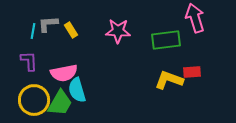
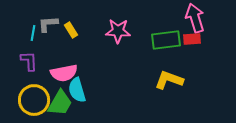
cyan line: moved 2 px down
red rectangle: moved 33 px up
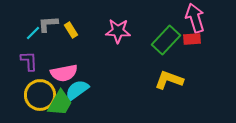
cyan line: rotated 35 degrees clockwise
green rectangle: rotated 40 degrees counterclockwise
cyan semicircle: rotated 70 degrees clockwise
yellow circle: moved 6 px right, 5 px up
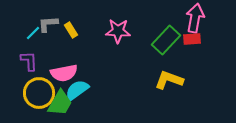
pink arrow: rotated 28 degrees clockwise
yellow circle: moved 1 px left, 2 px up
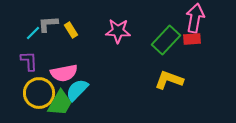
cyan semicircle: rotated 10 degrees counterclockwise
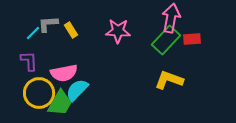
pink arrow: moved 24 px left
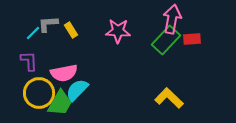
pink arrow: moved 1 px right, 1 px down
yellow L-shape: moved 18 px down; rotated 24 degrees clockwise
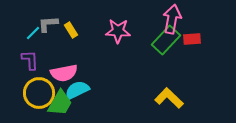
purple L-shape: moved 1 px right, 1 px up
cyan semicircle: rotated 20 degrees clockwise
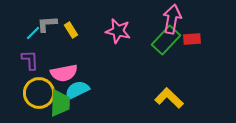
gray L-shape: moved 1 px left
pink star: rotated 10 degrees clockwise
green trapezoid: rotated 28 degrees counterclockwise
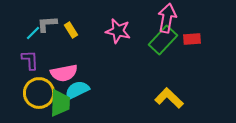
pink arrow: moved 5 px left, 1 px up
green rectangle: moved 3 px left
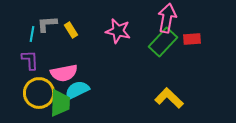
cyan line: moved 1 px left, 1 px down; rotated 35 degrees counterclockwise
green rectangle: moved 2 px down
